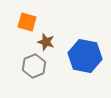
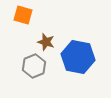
orange square: moved 4 px left, 7 px up
blue hexagon: moved 7 px left, 1 px down
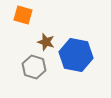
blue hexagon: moved 2 px left, 2 px up
gray hexagon: moved 1 px down; rotated 20 degrees counterclockwise
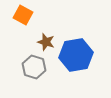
orange square: rotated 12 degrees clockwise
blue hexagon: rotated 20 degrees counterclockwise
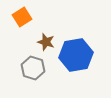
orange square: moved 1 px left, 2 px down; rotated 30 degrees clockwise
gray hexagon: moved 1 px left, 1 px down
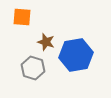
orange square: rotated 36 degrees clockwise
